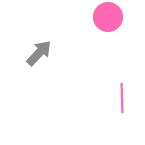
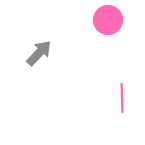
pink circle: moved 3 px down
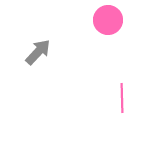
gray arrow: moved 1 px left, 1 px up
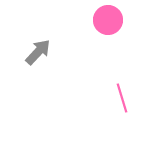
pink line: rotated 16 degrees counterclockwise
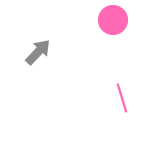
pink circle: moved 5 px right
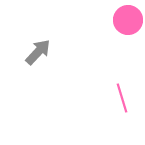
pink circle: moved 15 px right
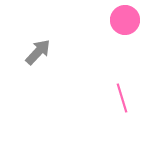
pink circle: moved 3 px left
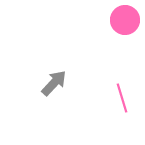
gray arrow: moved 16 px right, 31 px down
